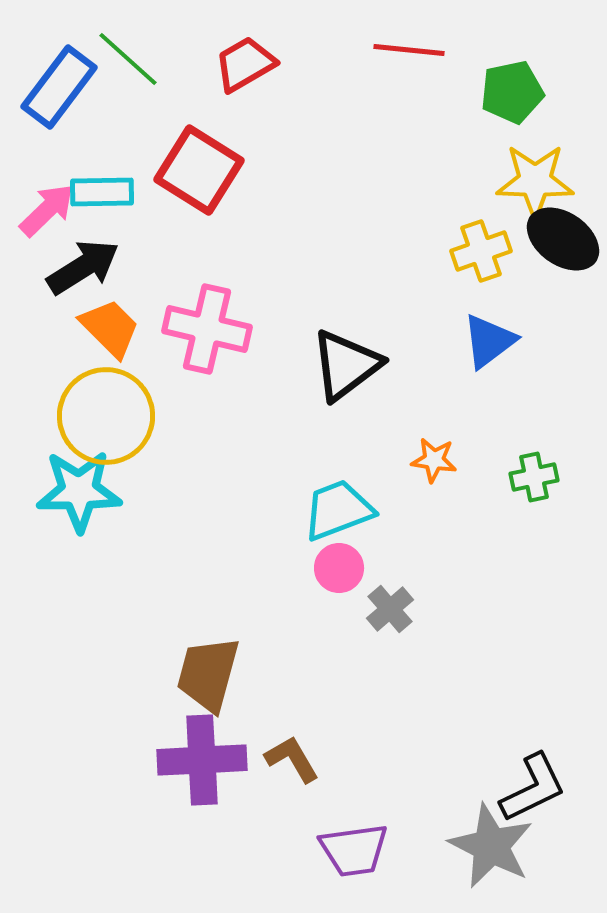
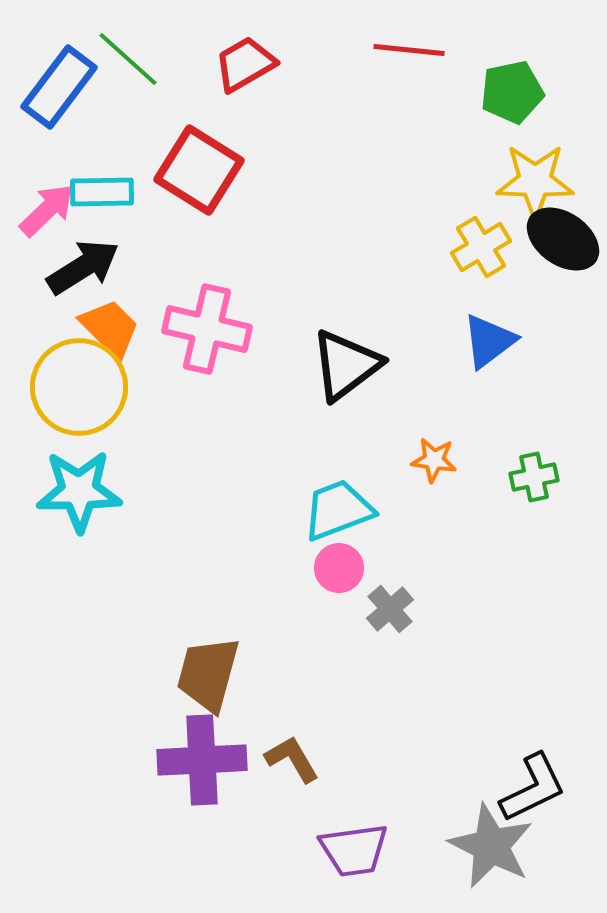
yellow cross: moved 4 px up; rotated 12 degrees counterclockwise
yellow circle: moved 27 px left, 29 px up
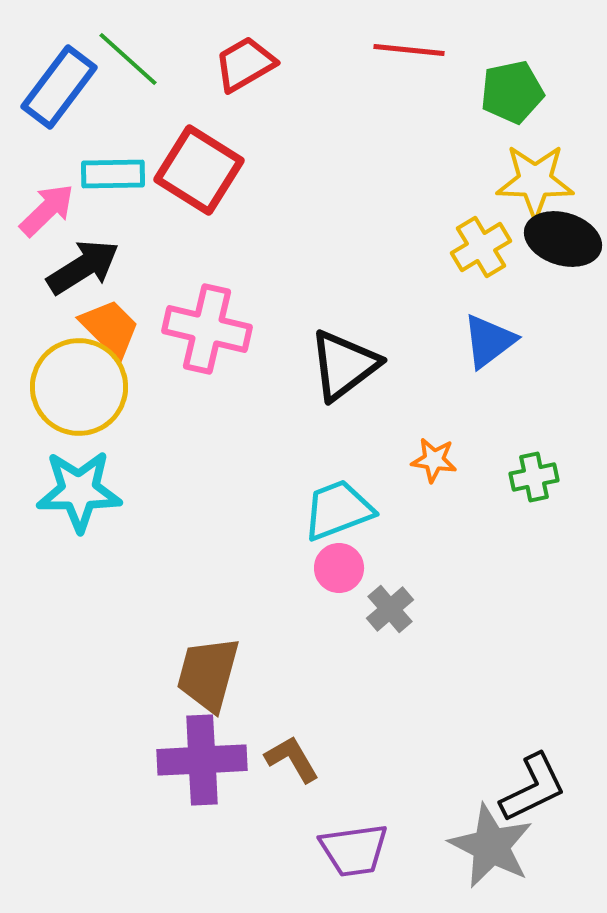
cyan rectangle: moved 11 px right, 18 px up
black ellipse: rotated 18 degrees counterclockwise
black triangle: moved 2 px left
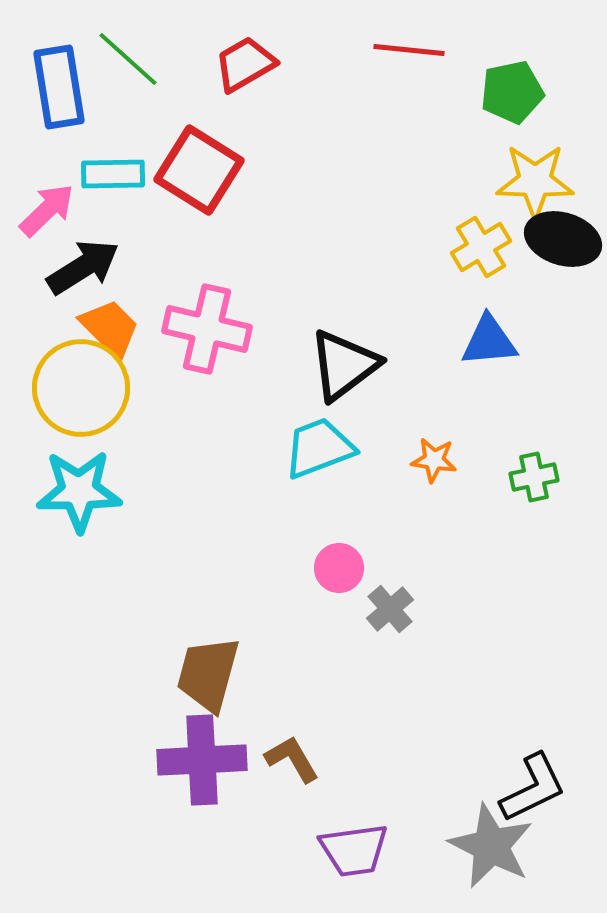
blue rectangle: rotated 46 degrees counterclockwise
blue triangle: rotated 32 degrees clockwise
yellow circle: moved 2 px right, 1 px down
cyan trapezoid: moved 19 px left, 62 px up
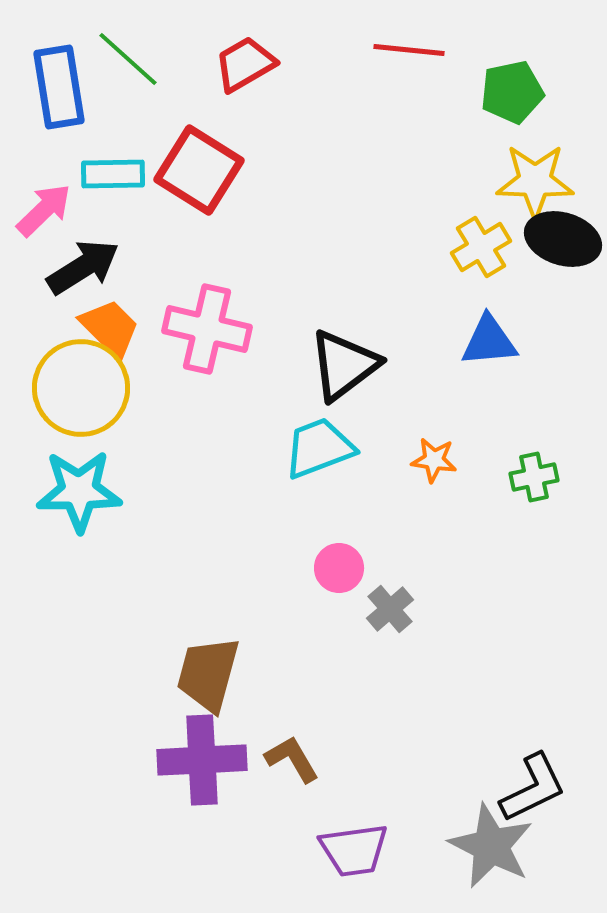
pink arrow: moved 3 px left
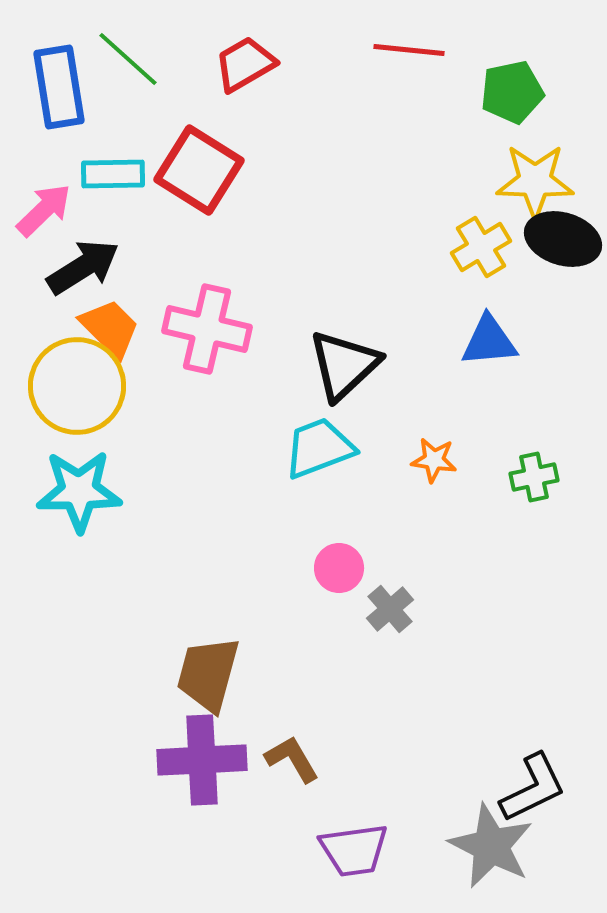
black triangle: rotated 6 degrees counterclockwise
yellow circle: moved 4 px left, 2 px up
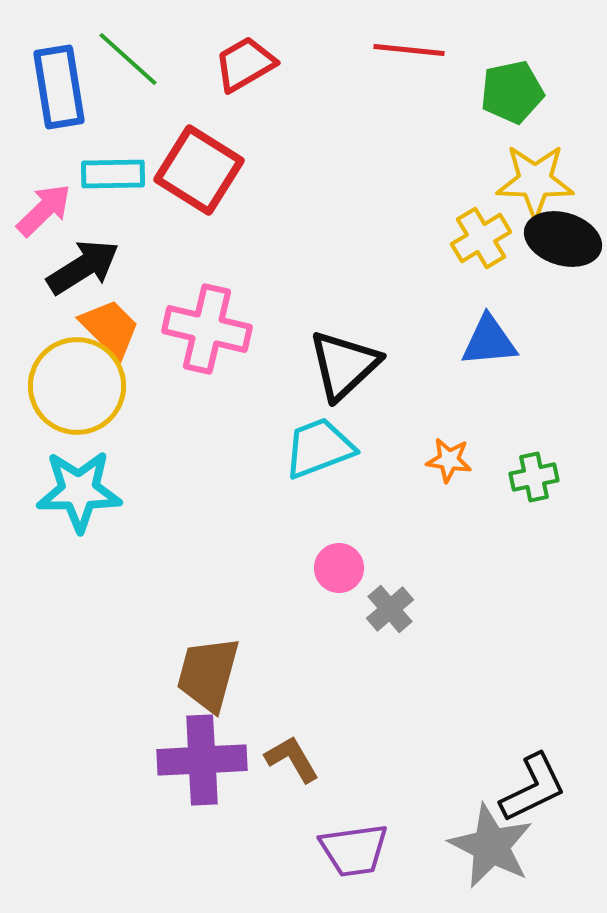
yellow cross: moved 9 px up
orange star: moved 15 px right
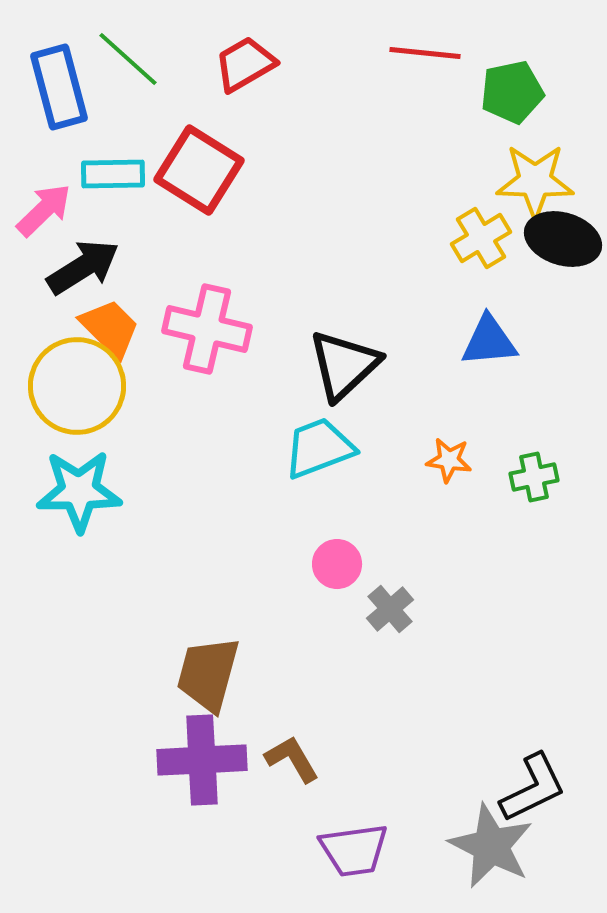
red line: moved 16 px right, 3 px down
blue rectangle: rotated 6 degrees counterclockwise
pink circle: moved 2 px left, 4 px up
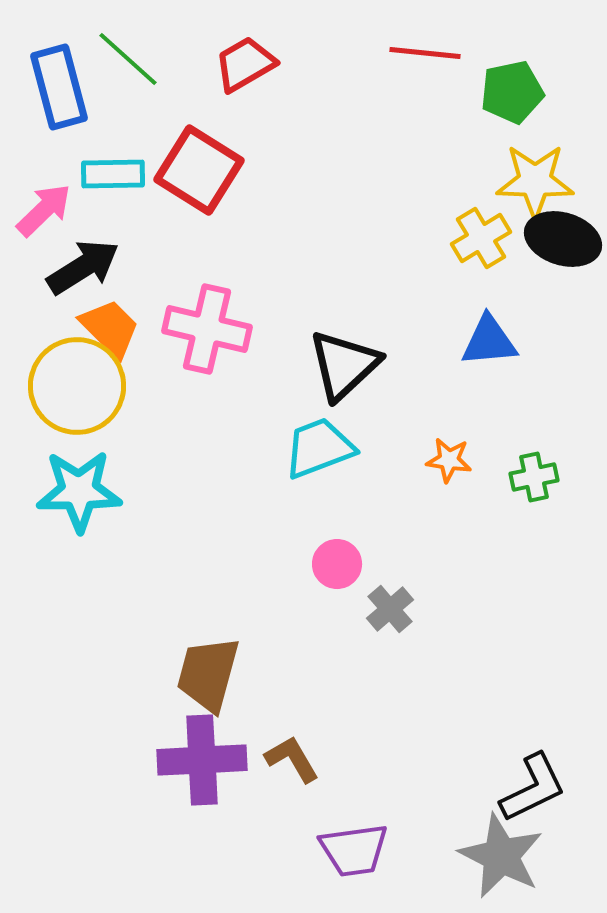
gray star: moved 10 px right, 10 px down
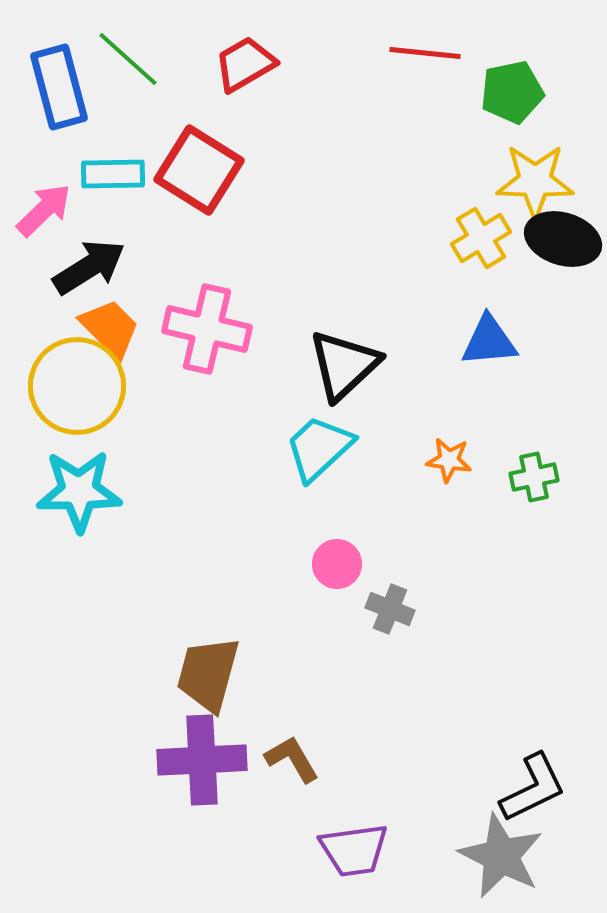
black arrow: moved 6 px right
cyan trapezoid: rotated 22 degrees counterclockwise
gray cross: rotated 27 degrees counterclockwise
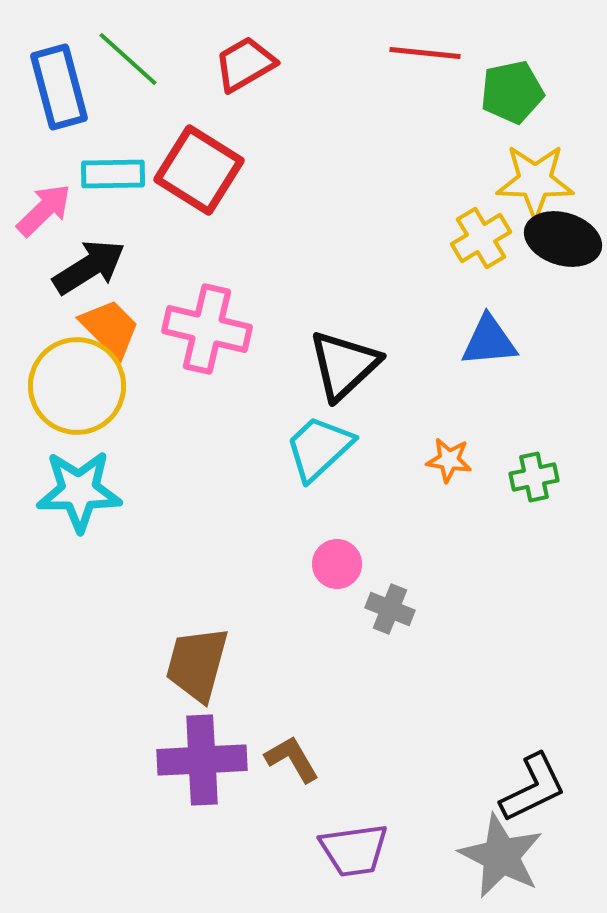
brown trapezoid: moved 11 px left, 10 px up
